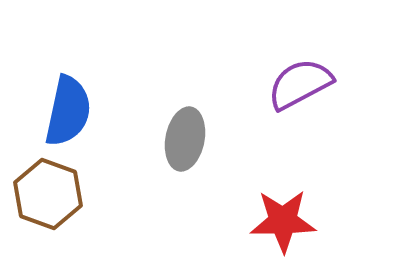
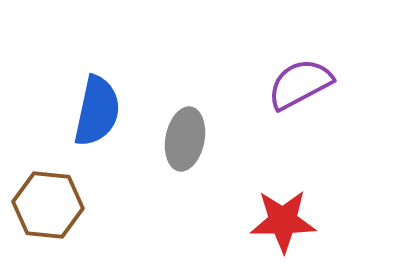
blue semicircle: moved 29 px right
brown hexagon: moved 11 px down; rotated 14 degrees counterclockwise
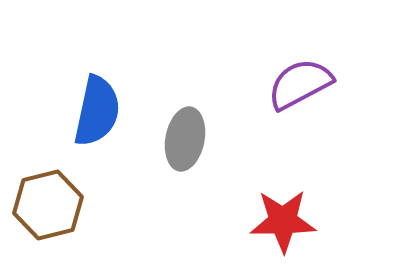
brown hexagon: rotated 20 degrees counterclockwise
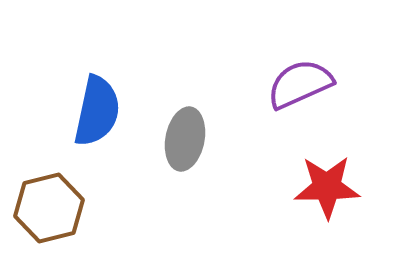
purple semicircle: rotated 4 degrees clockwise
brown hexagon: moved 1 px right, 3 px down
red star: moved 44 px right, 34 px up
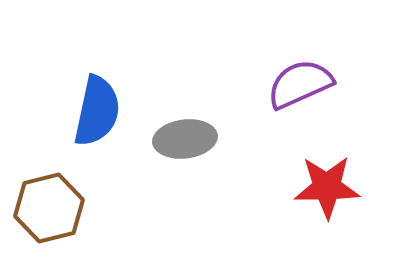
gray ellipse: rotated 72 degrees clockwise
